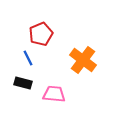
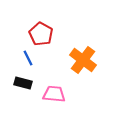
red pentagon: rotated 20 degrees counterclockwise
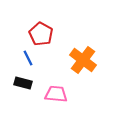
pink trapezoid: moved 2 px right
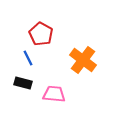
pink trapezoid: moved 2 px left
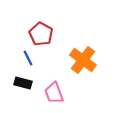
pink trapezoid: moved 1 px up; rotated 115 degrees counterclockwise
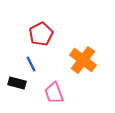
red pentagon: rotated 15 degrees clockwise
blue line: moved 3 px right, 6 px down
black rectangle: moved 6 px left
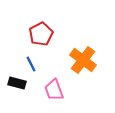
pink trapezoid: moved 3 px up
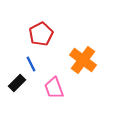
black rectangle: rotated 60 degrees counterclockwise
pink trapezoid: moved 2 px up
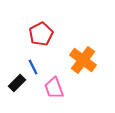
blue line: moved 2 px right, 3 px down
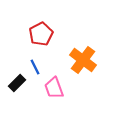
blue line: moved 2 px right
